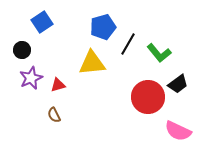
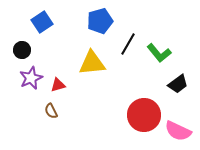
blue pentagon: moved 3 px left, 6 px up
red circle: moved 4 px left, 18 px down
brown semicircle: moved 3 px left, 4 px up
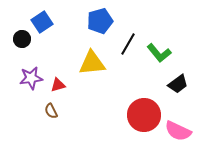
black circle: moved 11 px up
purple star: rotated 15 degrees clockwise
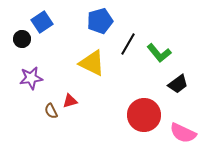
yellow triangle: rotated 32 degrees clockwise
red triangle: moved 12 px right, 16 px down
pink semicircle: moved 5 px right, 2 px down
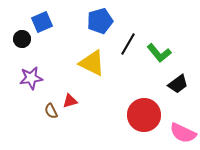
blue square: rotated 10 degrees clockwise
